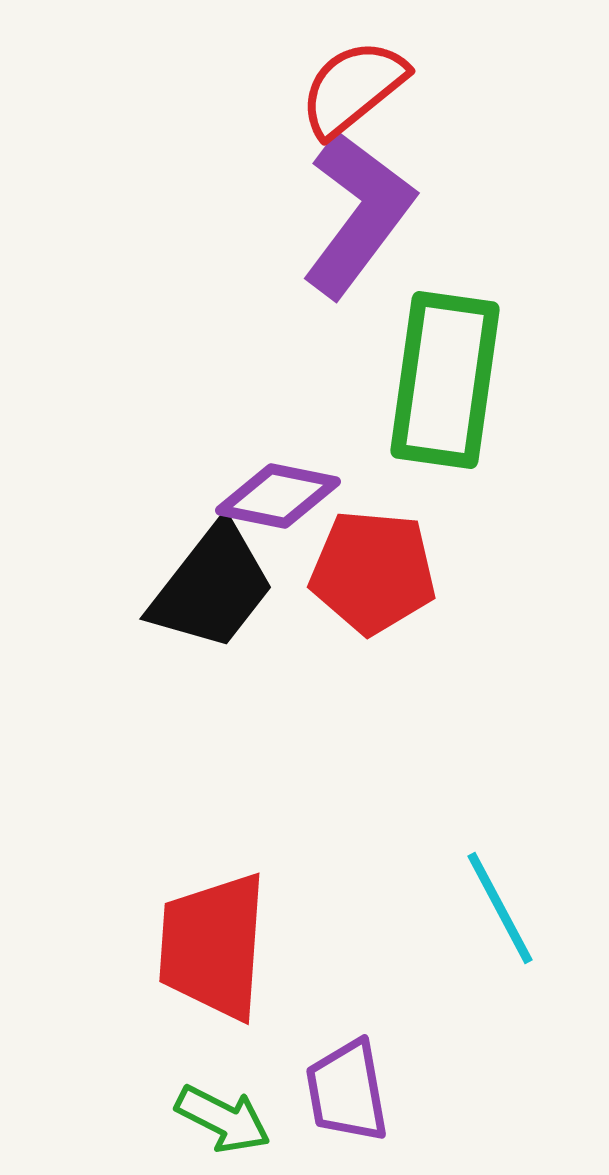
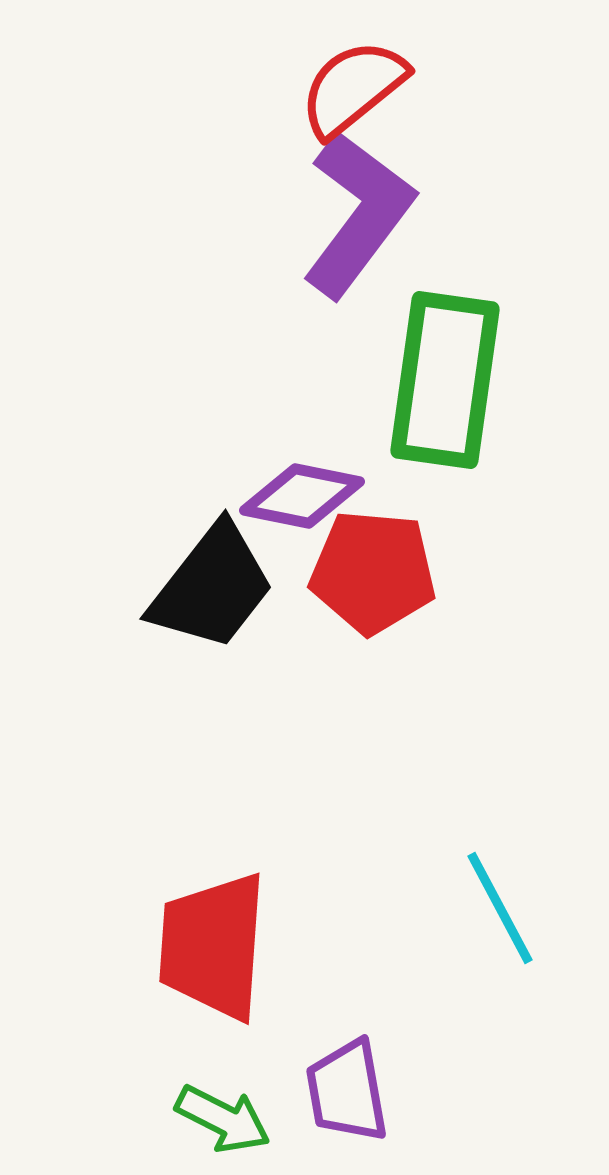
purple diamond: moved 24 px right
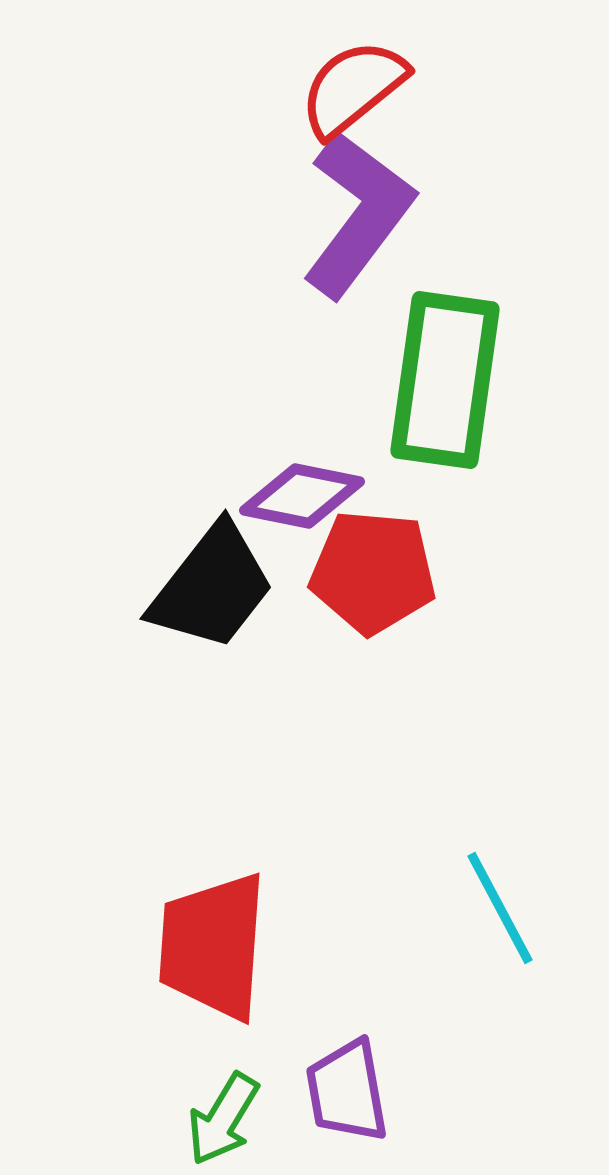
green arrow: rotated 94 degrees clockwise
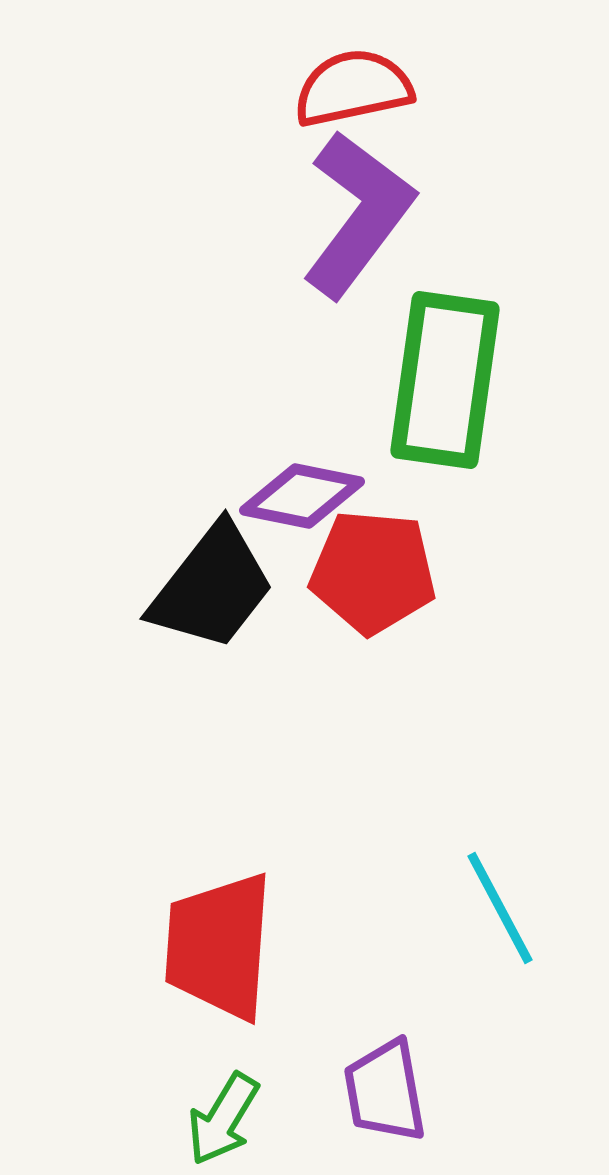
red semicircle: rotated 27 degrees clockwise
red trapezoid: moved 6 px right
purple trapezoid: moved 38 px right
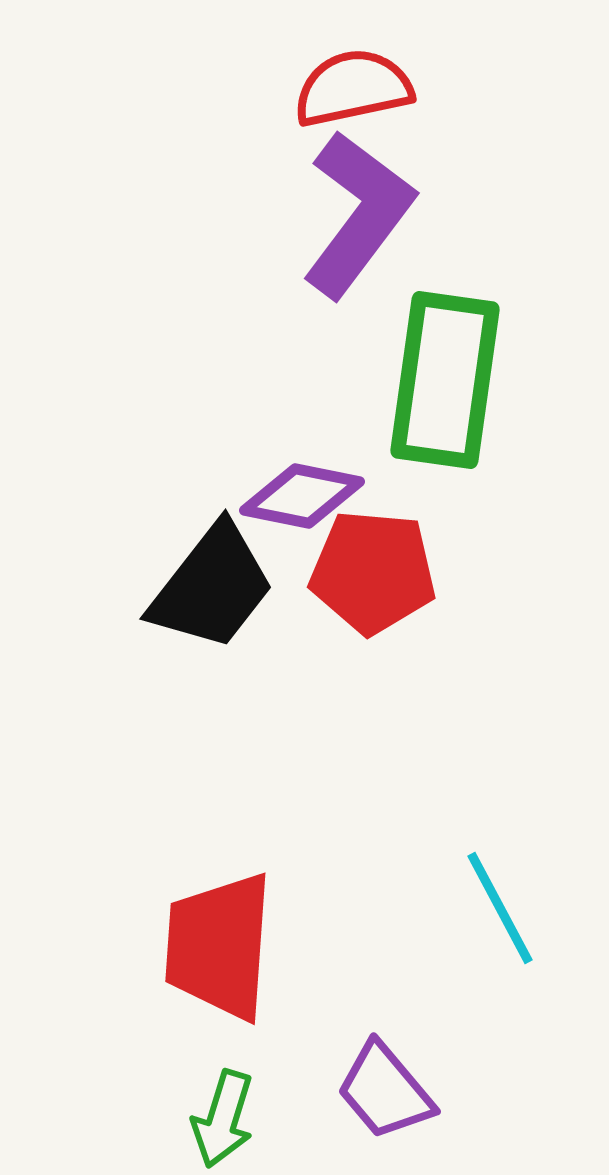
purple trapezoid: rotated 30 degrees counterclockwise
green arrow: rotated 14 degrees counterclockwise
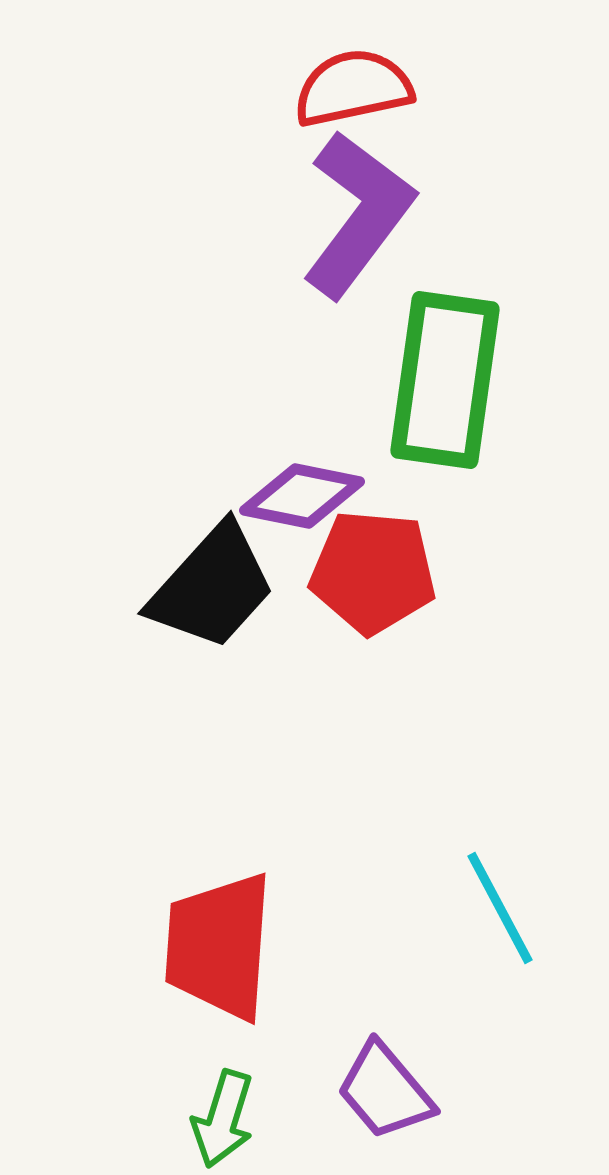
black trapezoid: rotated 4 degrees clockwise
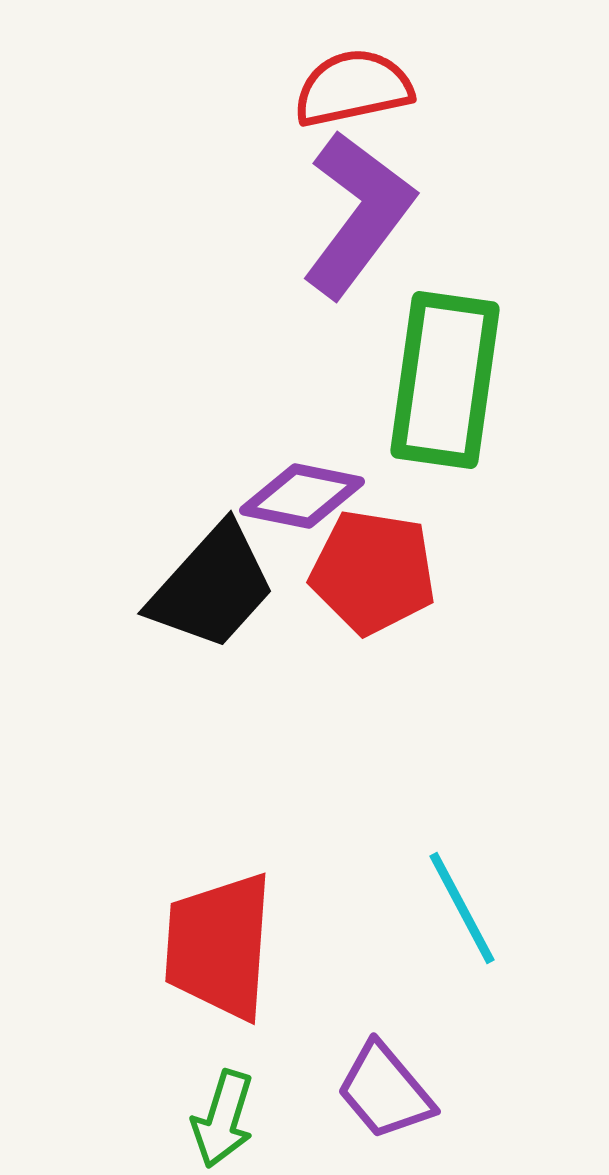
red pentagon: rotated 4 degrees clockwise
cyan line: moved 38 px left
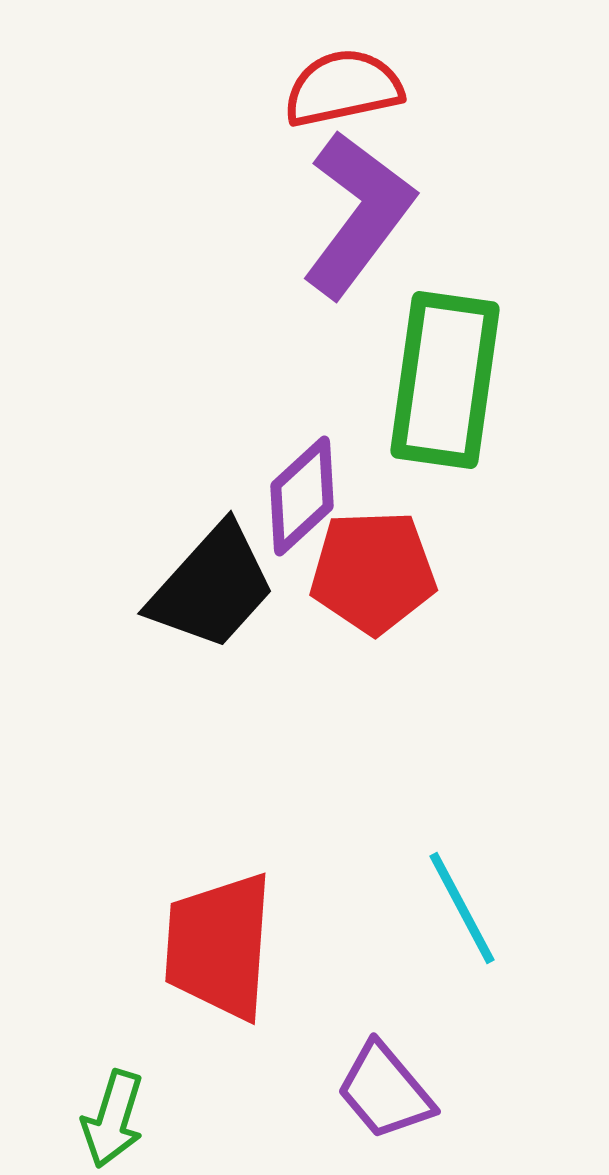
red semicircle: moved 10 px left
purple diamond: rotated 54 degrees counterclockwise
red pentagon: rotated 11 degrees counterclockwise
green arrow: moved 110 px left
